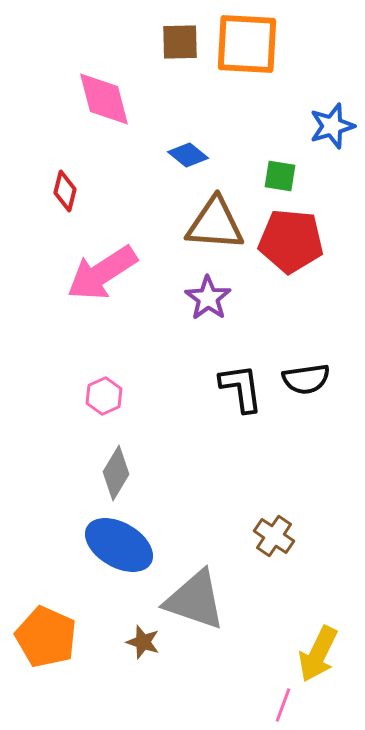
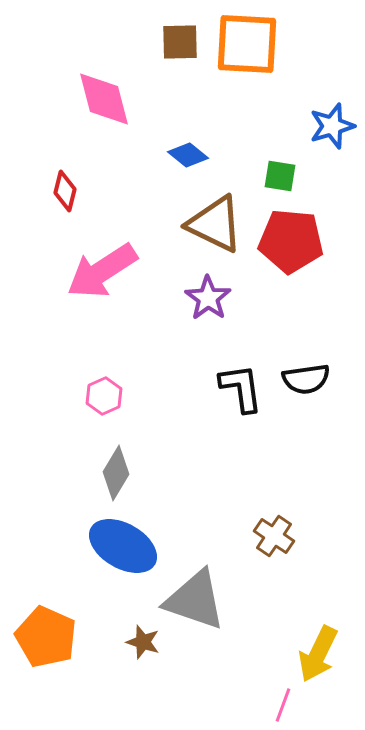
brown triangle: rotated 22 degrees clockwise
pink arrow: moved 2 px up
blue ellipse: moved 4 px right, 1 px down
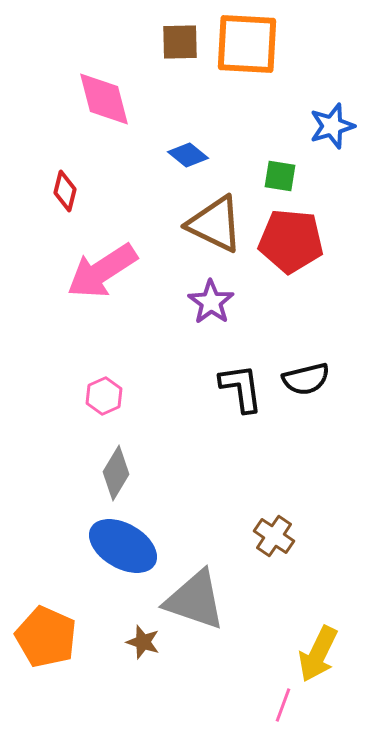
purple star: moved 3 px right, 4 px down
black semicircle: rotated 6 degrees counterclockwise
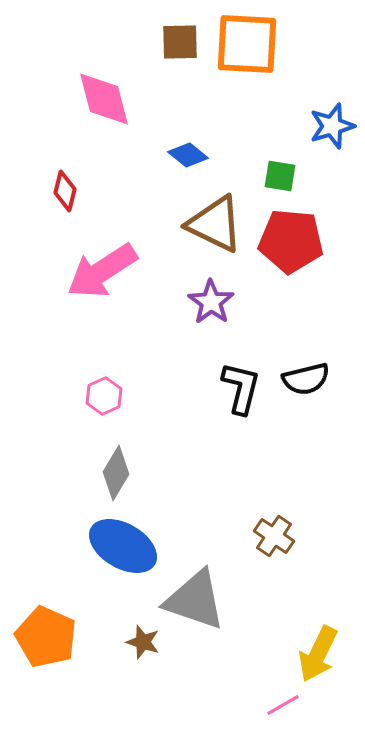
black L-shape: rotated 22 degrees clockwise
pink line: rotated 40 degrees clockwise
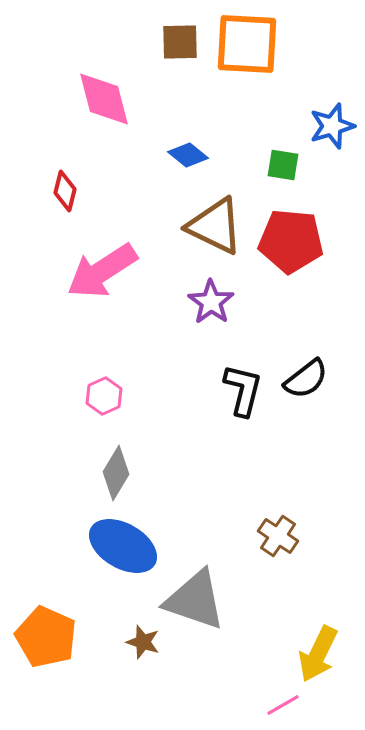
green square: moved 3 px right, 11 px up
brown triangle: moved 2 px down
black semicircle: rotated 24 degrees counterclockwise
black L-shape: moved 2 px right, 2 px down
brown cross: moved 4 px right
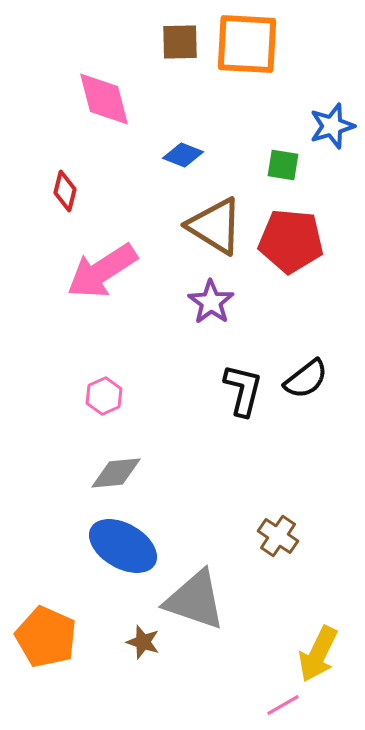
blue diamond: moved 5 px left; rotated 18 degrees counterclockwise
brown triangle: rotated 6 degrees clockwise
gray diamond: rotated 54 degrees clockwise
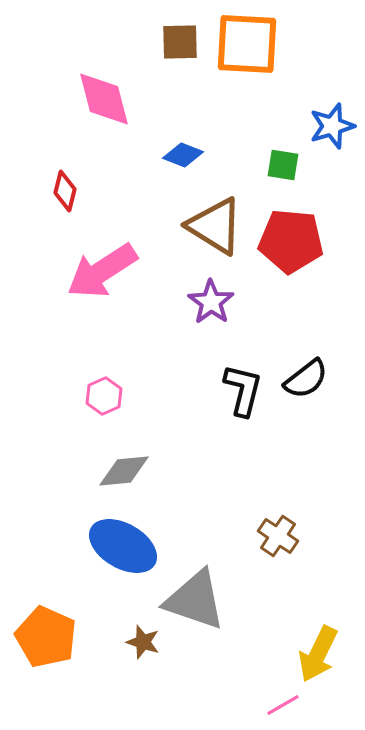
gray diamond: moved 8 px right, 2 px up
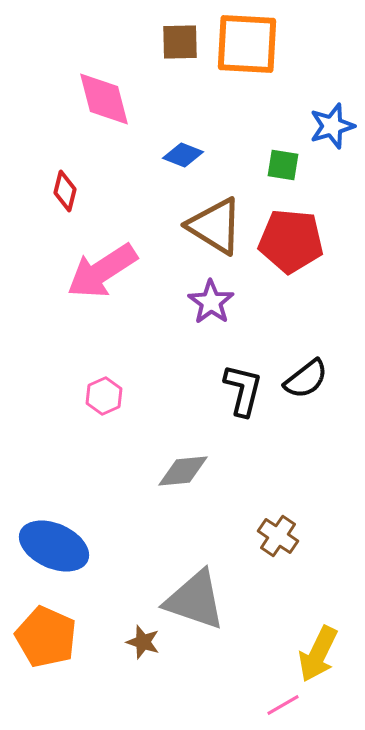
gray diamond: moved 59 px right
blue ellipse: moved 69 px left; rotated 6 degrees counterclockwise
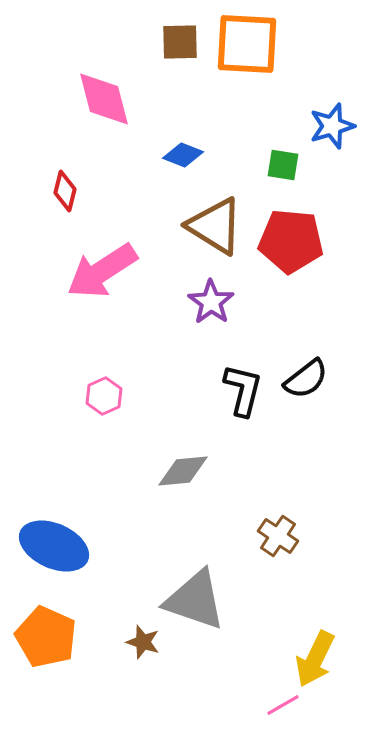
yellow arrow: moved 3 px left, 5 px down
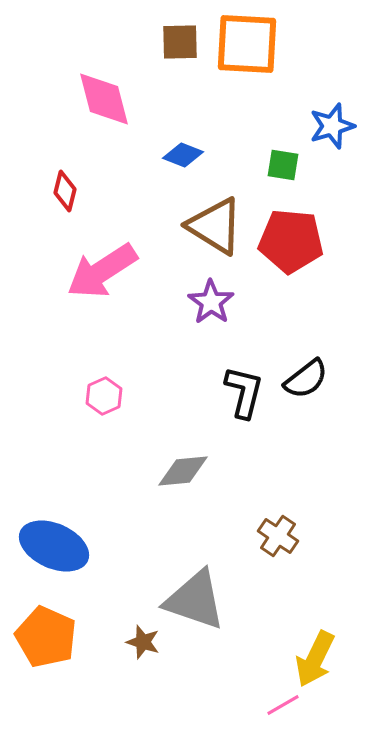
black L-shape: moved 1 px right, 2 px down
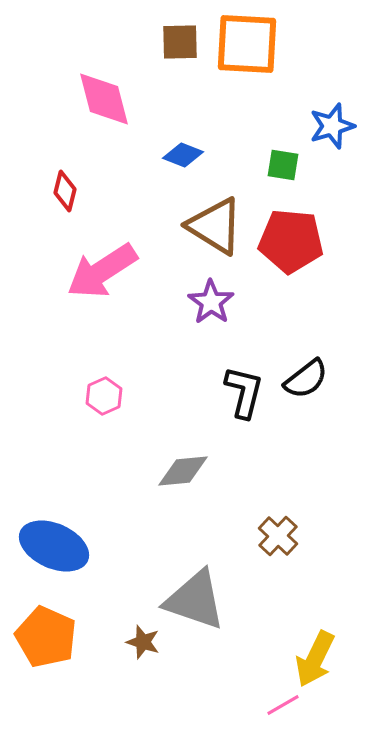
brown cross: rotated 9 degrees clockwise
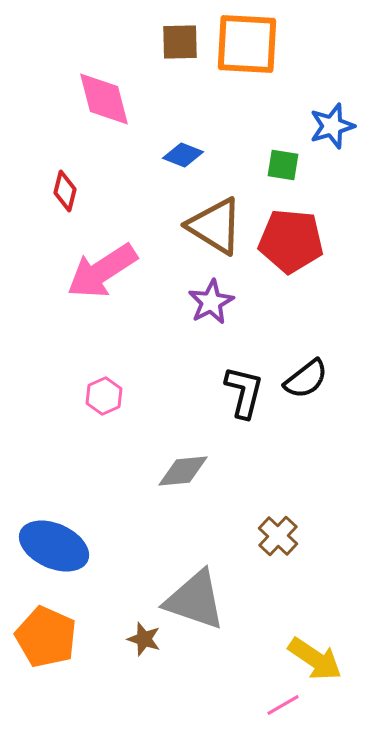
purple star: rotated 9 degrees clockwise
brown star: moved 1 px right, 3 px up
yellow arrow: rotated 82 degrees counterclockwise
